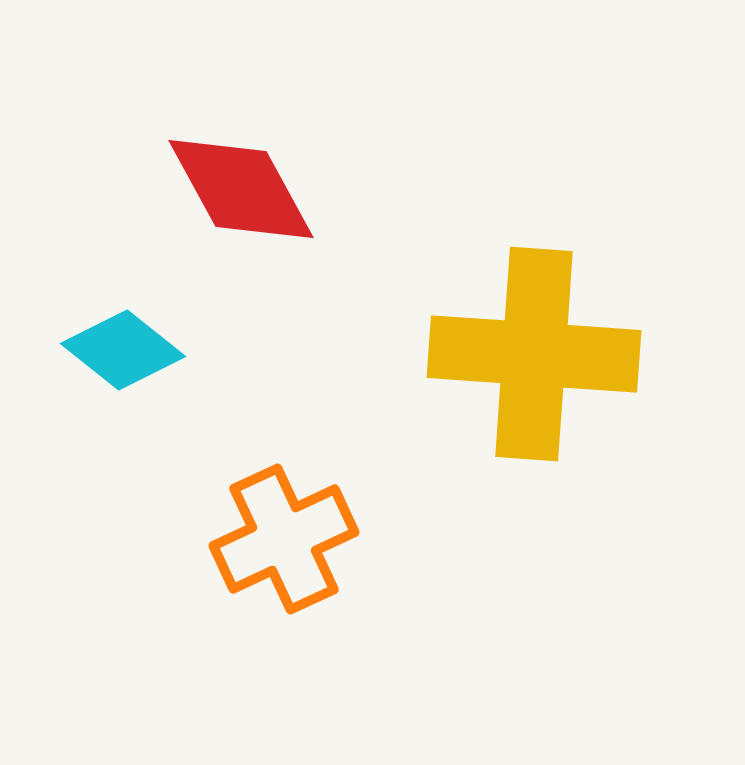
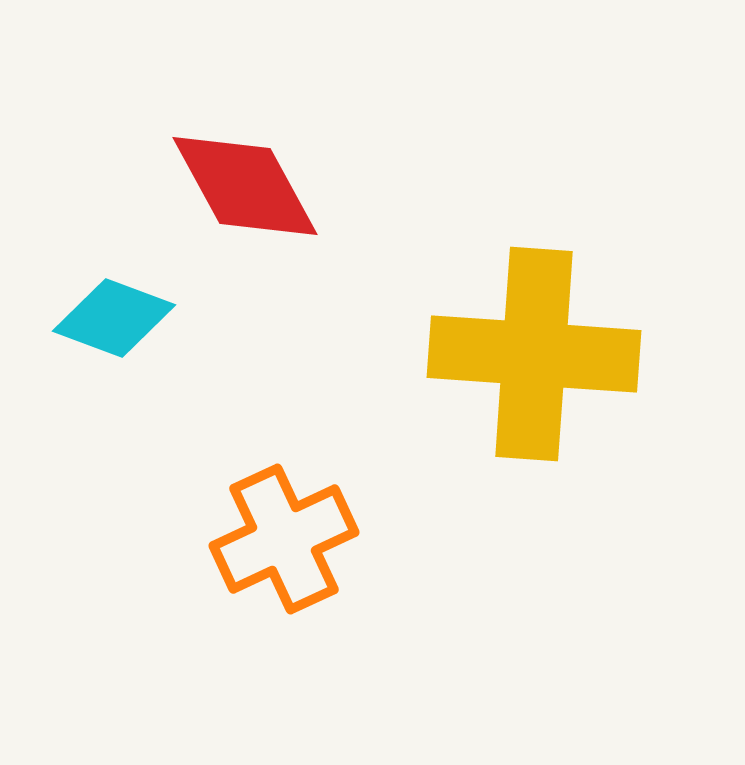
red diamond: moved 4 px right, 3 px up
cyan diamond: moved 9 px left, 32 px up; rotated 18 degrees counterclockwise
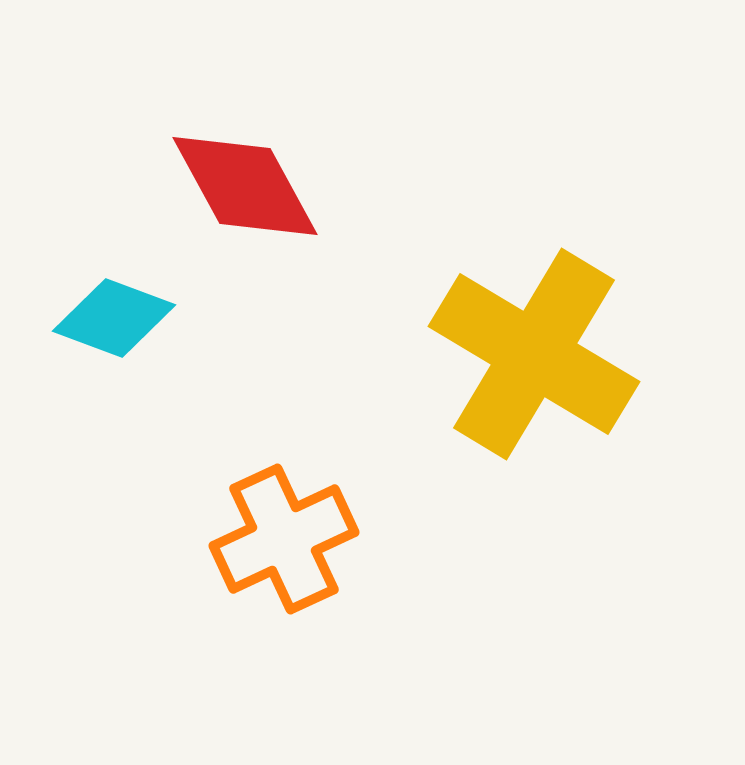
yellow cross: rotated 27 degrees clockwise
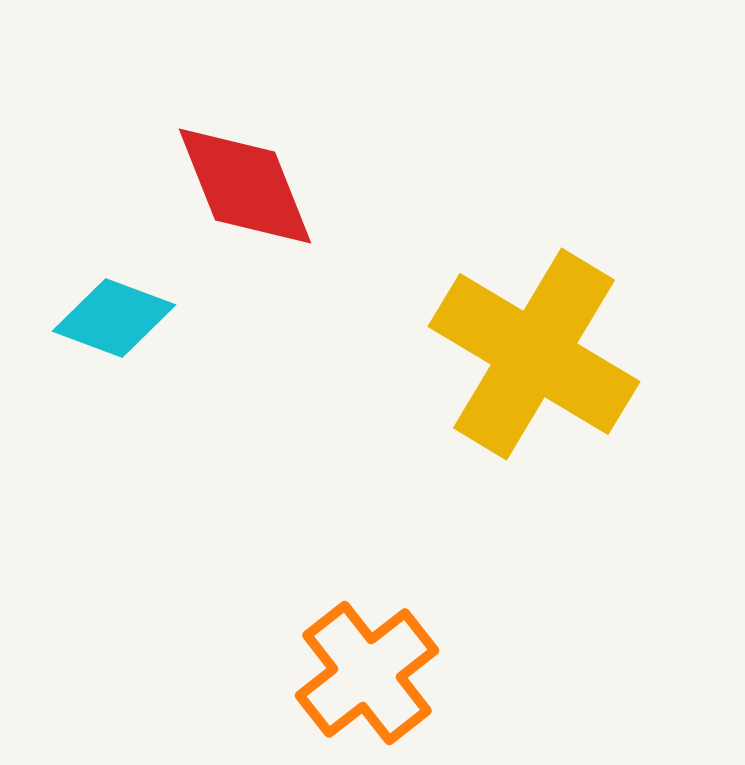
red diamond: rotated 7 degrees clockwise
orange cross: moved 83 px right, 134 px down; rotated 13 degrees counterclockwise
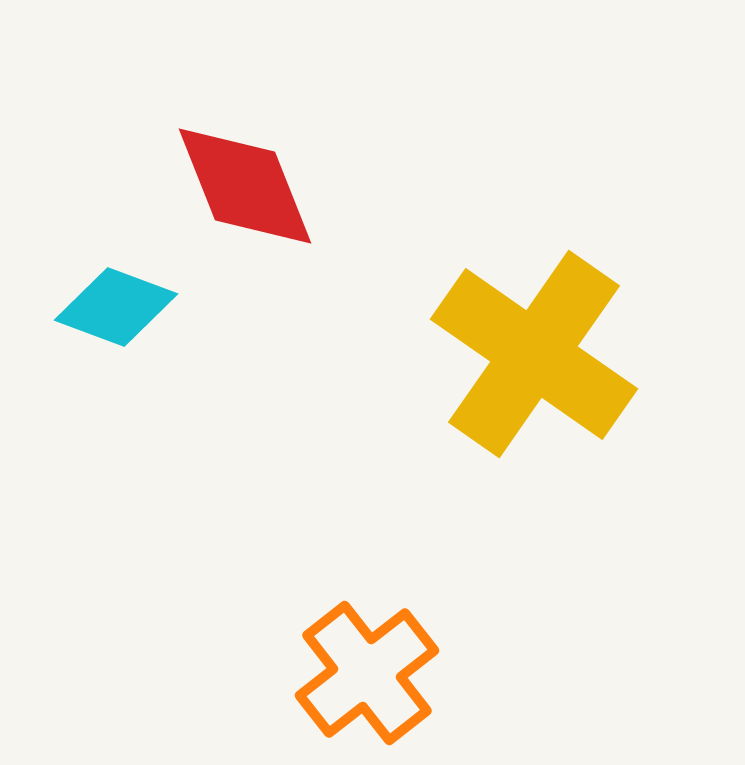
cyan diamond: moved 2 px right, 11 px up
yellow cross: rotated 4 degrees clockwise
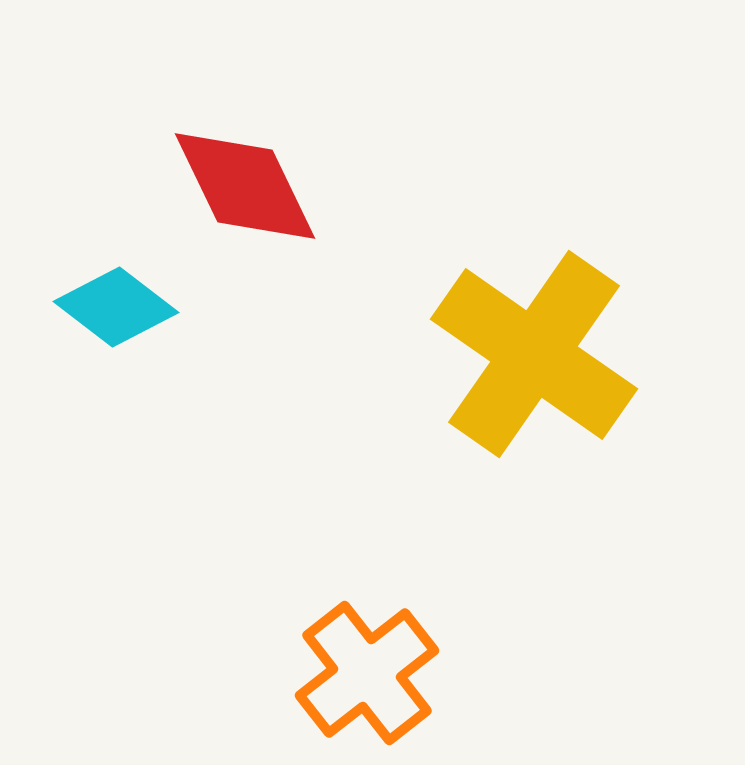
red diamond: rotated 4 degrees counterclockwise
cyan diamond: rotated 17 degrees clockwise
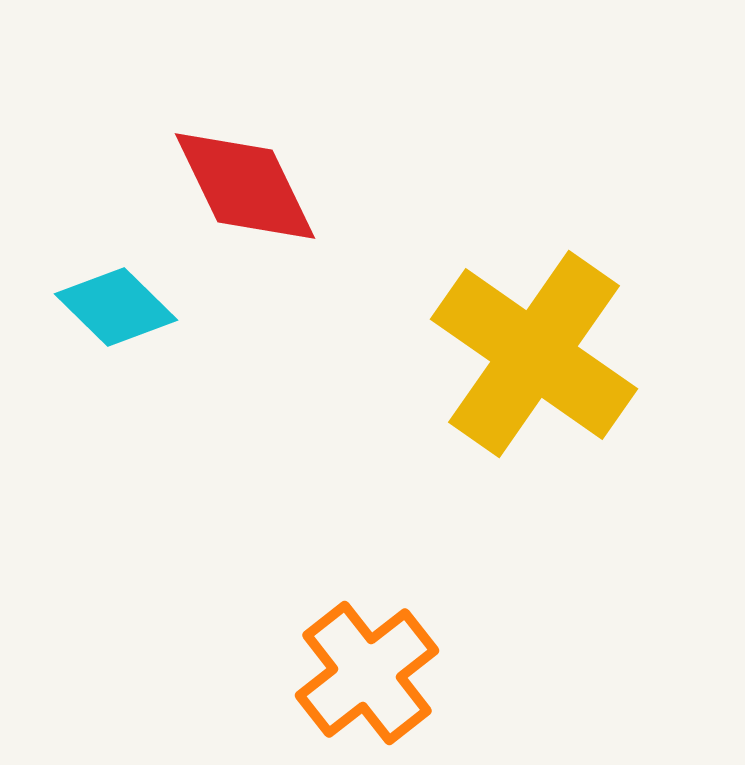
cyan diamond: rotated 7 degrees clockwise
